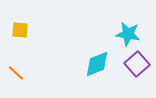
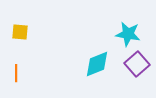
yellow square: moved 2 px down
orange line: rotated 48 degrees clockwise
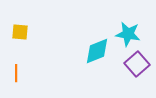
cyan diamond: moved 13 px up
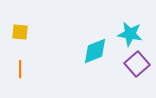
cyan star: moved 2 px right
cyan diamond: moved 2 px left
orange line: moved 4 px right, 4 px up
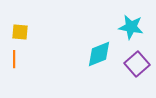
cyan star: moved 1 px right, 7 px up
cyan diamond: moved 4 px right, 3 px down
orange line: moved 6 px left, 10 px up
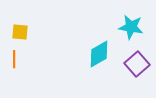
cyan diamond: rotated 8 degrees counterclockwise
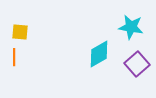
orange line: moved 2 px up
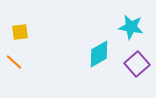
yellow square: rotated 12 degrees counterclockwise
orange line: moved 5 px down; rotated 48 degrees counterclockwise
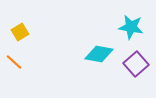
yellow square: rotated 24 degrees counterclockwise
cyan diamond: rotated 40 degrees clockwise
purple square: moved 1 px left
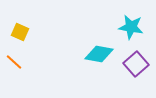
yellow square: rotated 36 degrees counterclockwise
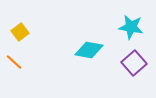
yellow square: rotated 30 degrees clockwise
cyan diamond: moved 10 px left, 4 px up
purple square: moved 2 px left, 1 px up
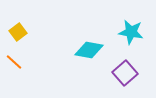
cyan star: moved 5 px down
yellow square: moved 2 px left
purple square: moved 9 px left, 10 px down
